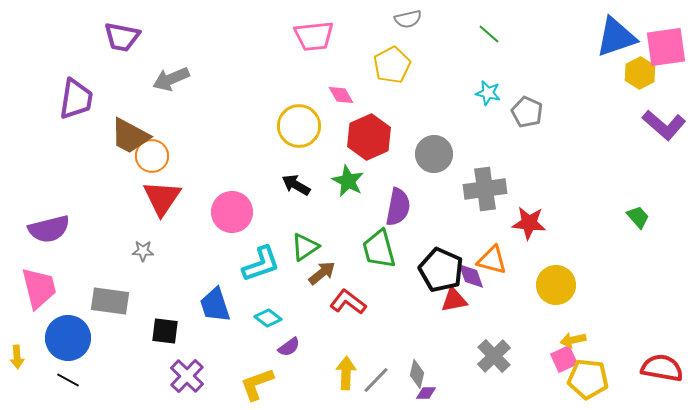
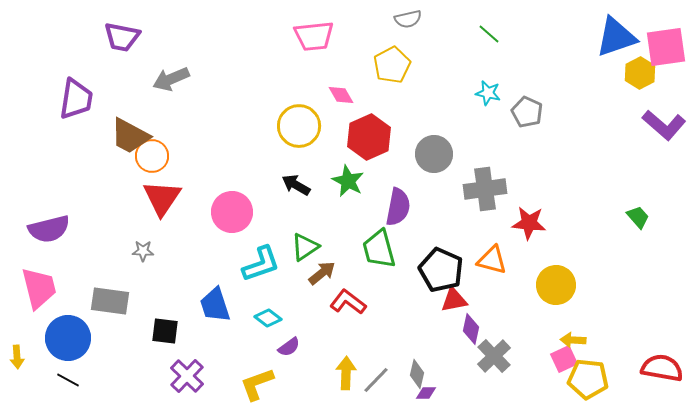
purple diamond at (471, 276): moved 53 px down; rotated 32 degrees clockwise
yellow arrow at (573, 340): rotated 15 degrees clockwise
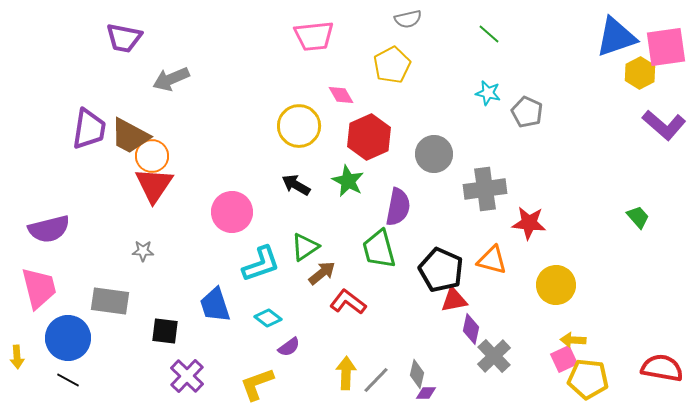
purple trapezoid at (122, 37): moved 2 px right, 1 px down
purple trapezoid at (76, 99): moved 13 px right, 30 px down
red triangle at (162, 198): moved 8 px left, 13 px up
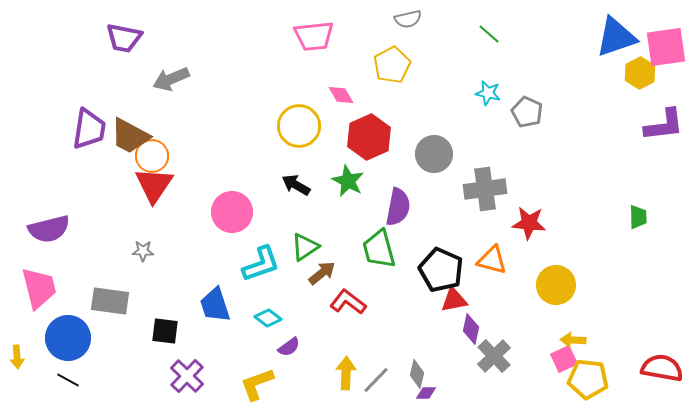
purple L-shape at (664, 125): rotated 48 degrees counterclockwise
green trapezoid at (638, 217): rotated 40 degrees clockwise
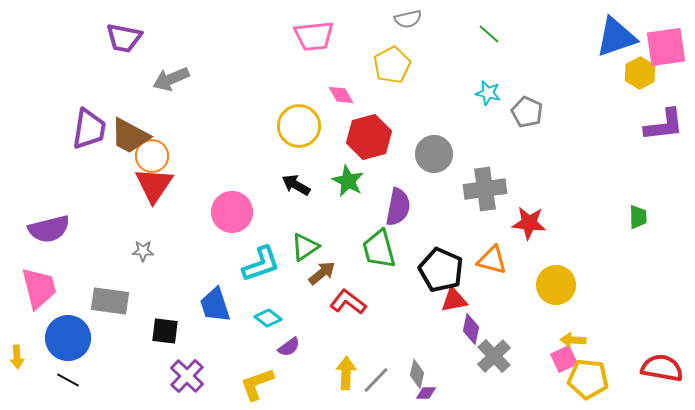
red hexagon at (369, 137): rotated 9 degrees clockwise
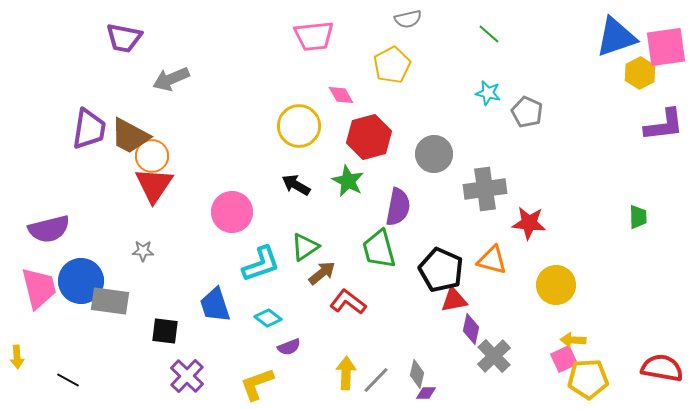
blue circle at (68, 338): moved 13 px right, 57 px up
purple semicircle at (289, 347): rotated 15 degrees clockwise
yellow pentagon at (588, 379): rotated 9 degrees counterclockwise
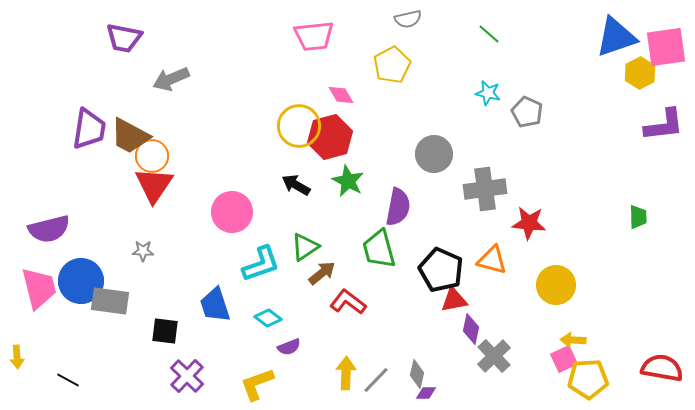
red hexagon at (369, 137): moved 39 px left
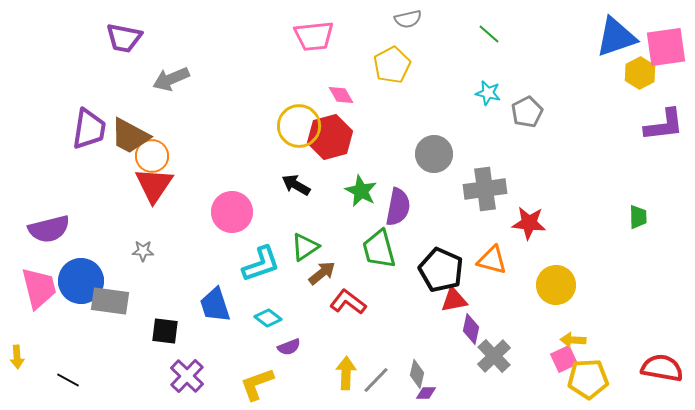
gray pentagon at (527, 112): rotated 20 degrees clockwise
green star at (348, 181): moved 13 px right, 10 px down
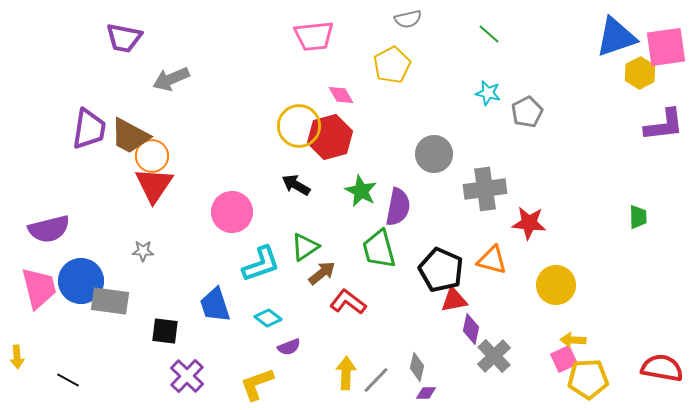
gray diamond at (417, 374): moved 7 px up
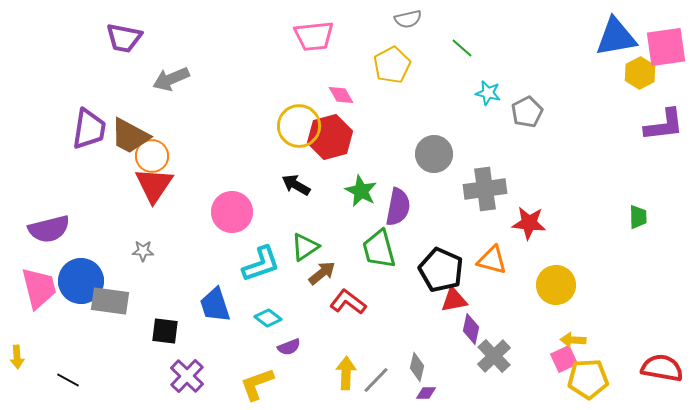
green line at (489, 34): moved 27 px left, 14 px down
blue triangle at (616, 37): rotated 9 degrees clockwise
